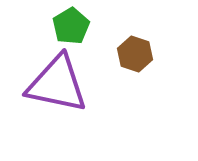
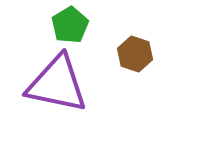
green pentagon: moved 1 px left, 1 px up
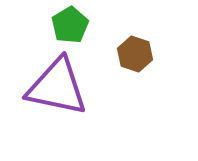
purple triangle: moved 3 px down
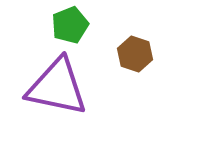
green pentagon: rotated 9 degrees clockwise
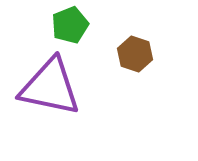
purple triangle: moved 7 px left
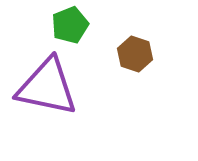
purple triangle: moved 3 px left
